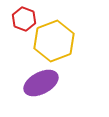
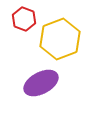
yellow hexagon: moved 6 px right, 2 px up
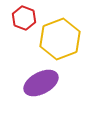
red hexagon: moved 1 px up
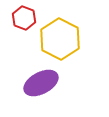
yellow hexagon: rotated 12 degrees counterclockwise
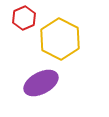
red hexagon: rotated 15 degrees clockwise
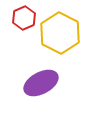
yellow hexagon: moved 6 px up
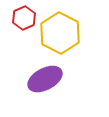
purple ellipse: moved 4 px right, 4 px up
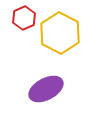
purple ellipse: moved 1 px right, 10 px down
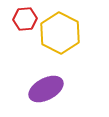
red hexagon: moved 1 px right, 1 px down; rotated 20 degrees clockwise
